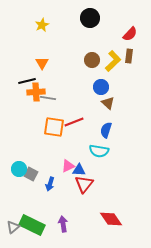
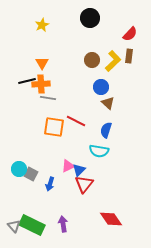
orange cross: moved 5 px right, 8 px up
red line: moved 2 px right, 1 px up; rotated 48 degrees clockwise
blue triangle: rotated 48 degrees counterclockwise
gray triangle: moved 1 px right, 1 px up; rotated 32 degrees counterclockwise
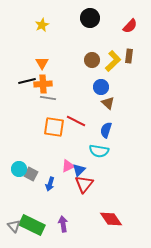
red semicircle: moved 8 px up
orange cross: moved 2 px right
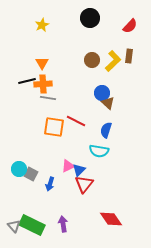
blue circle: moved 1 px right, 6 px down
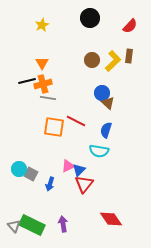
orange cross: rotated 12 degrees counterclockwise
